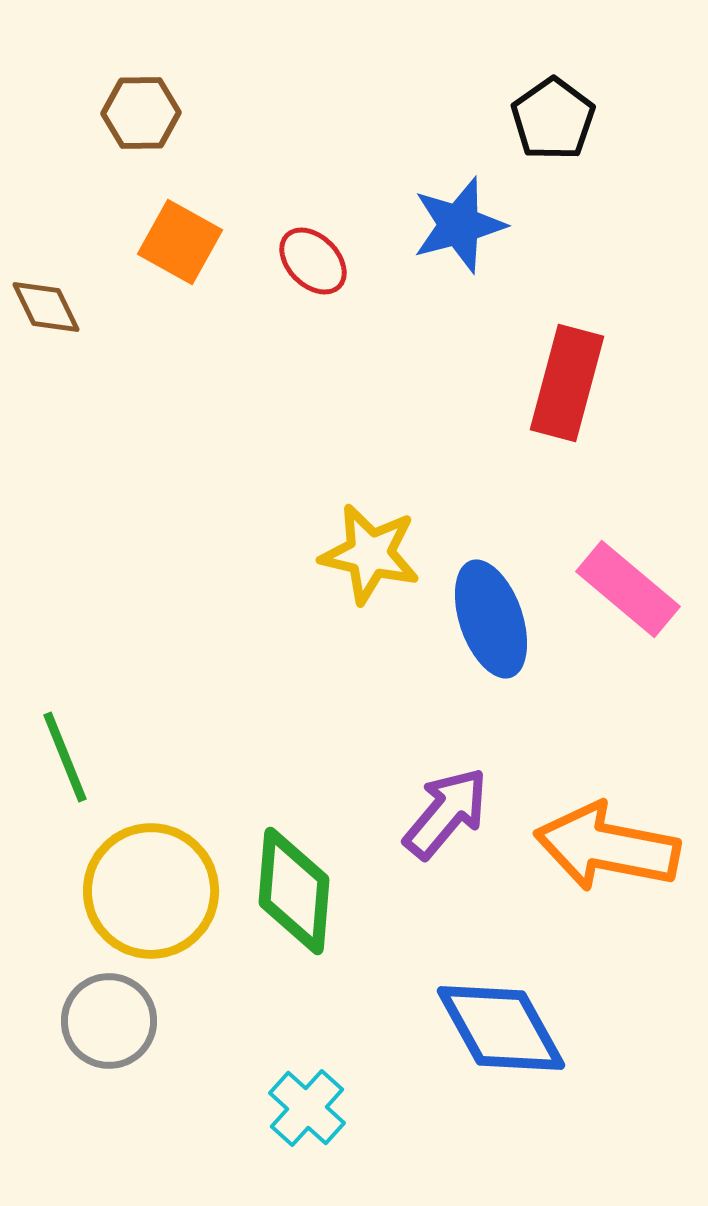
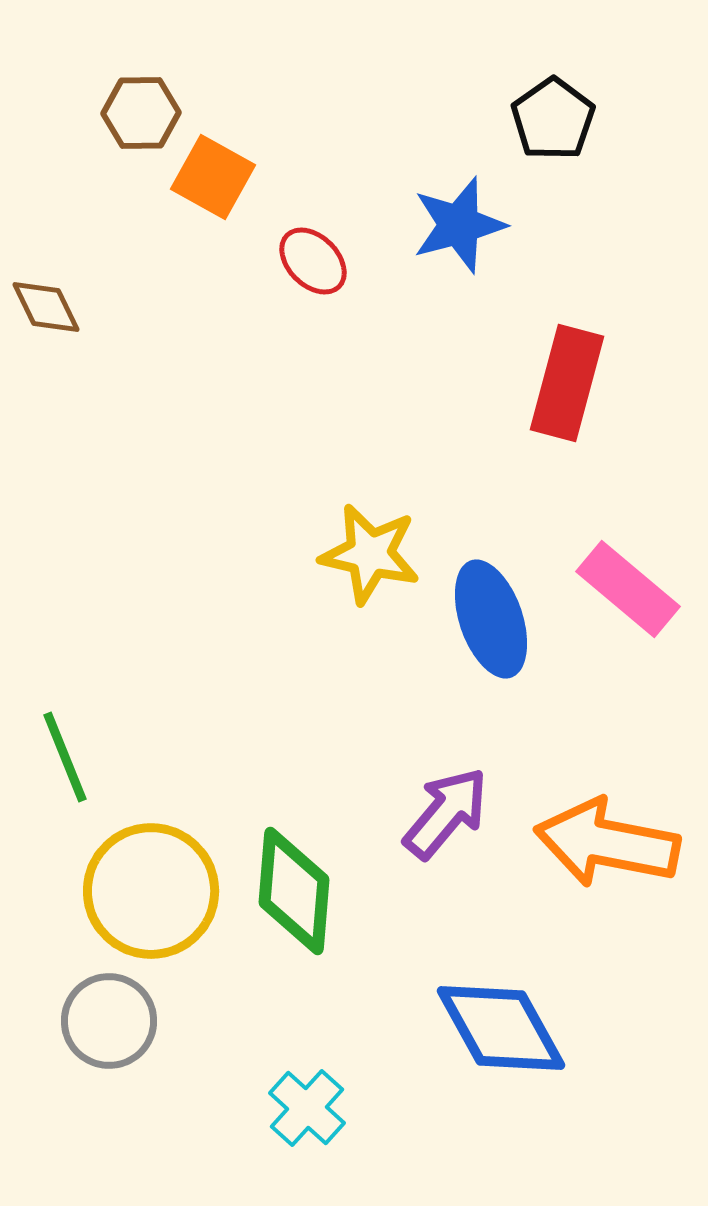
orange square: moved 33 px right, 65 px up
orange arrow: moved 4 px up
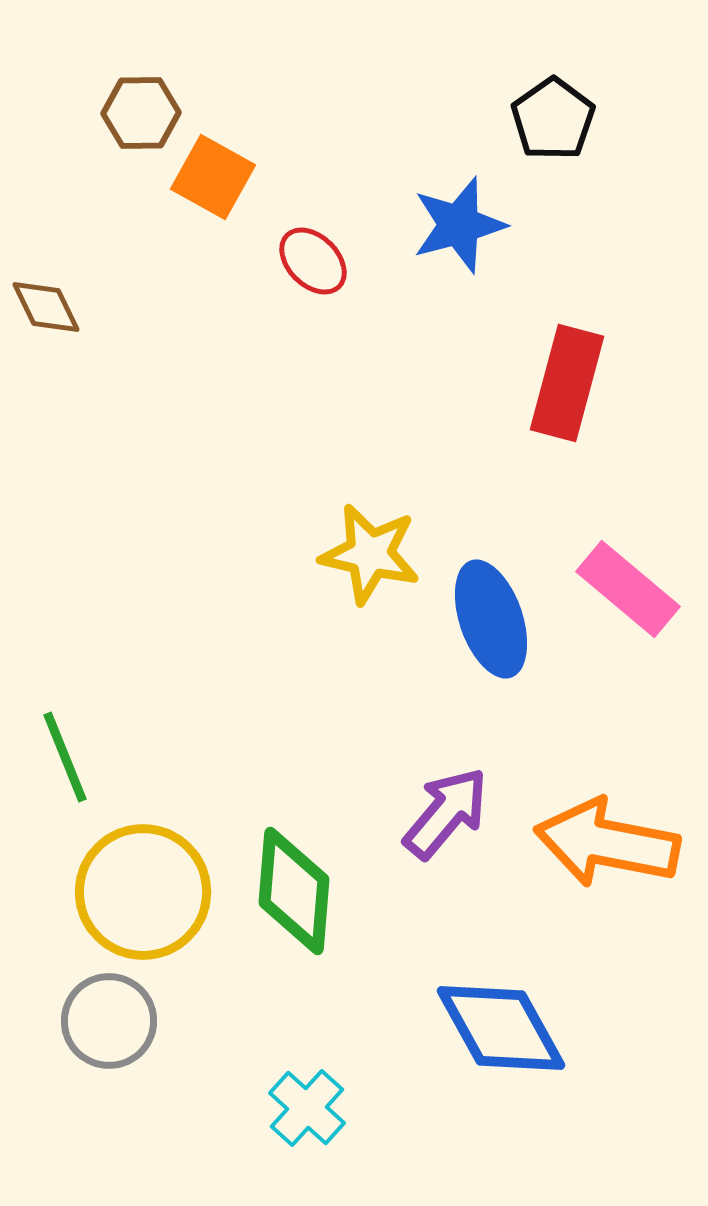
yellow circle: moved 8 px left, 1 px down
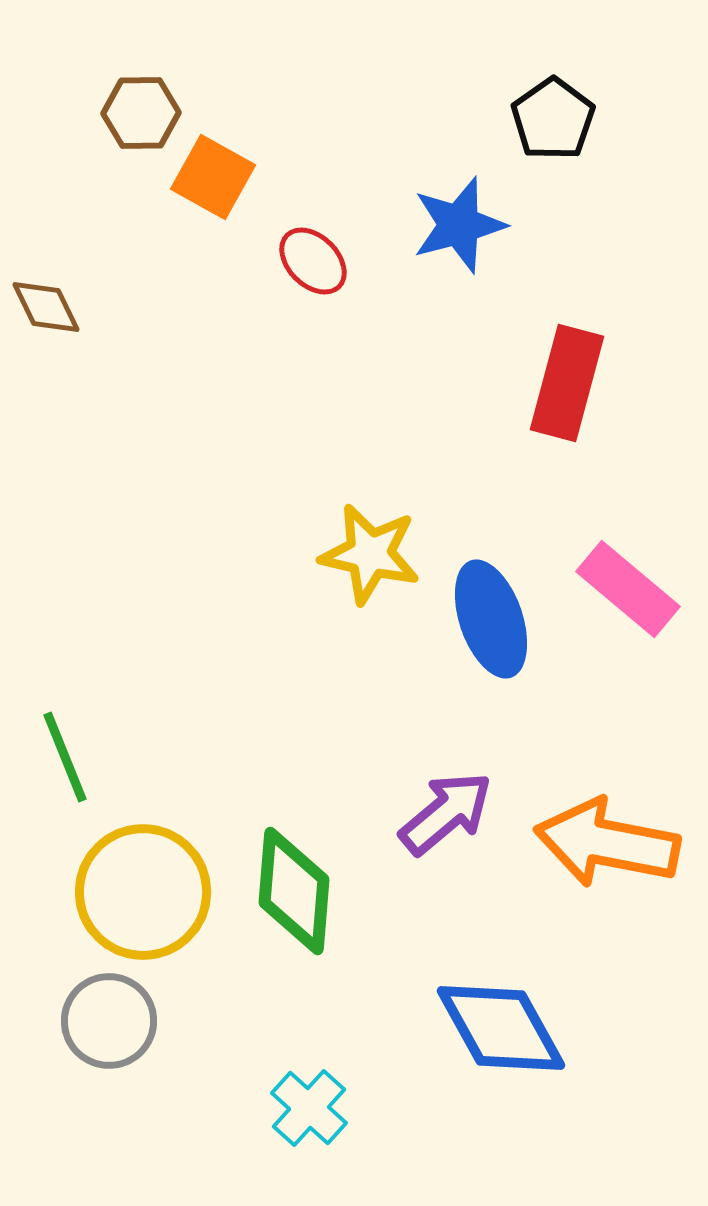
purple arrow: rotated 10 degrees clockwise
cyan cross: moved 2 px right
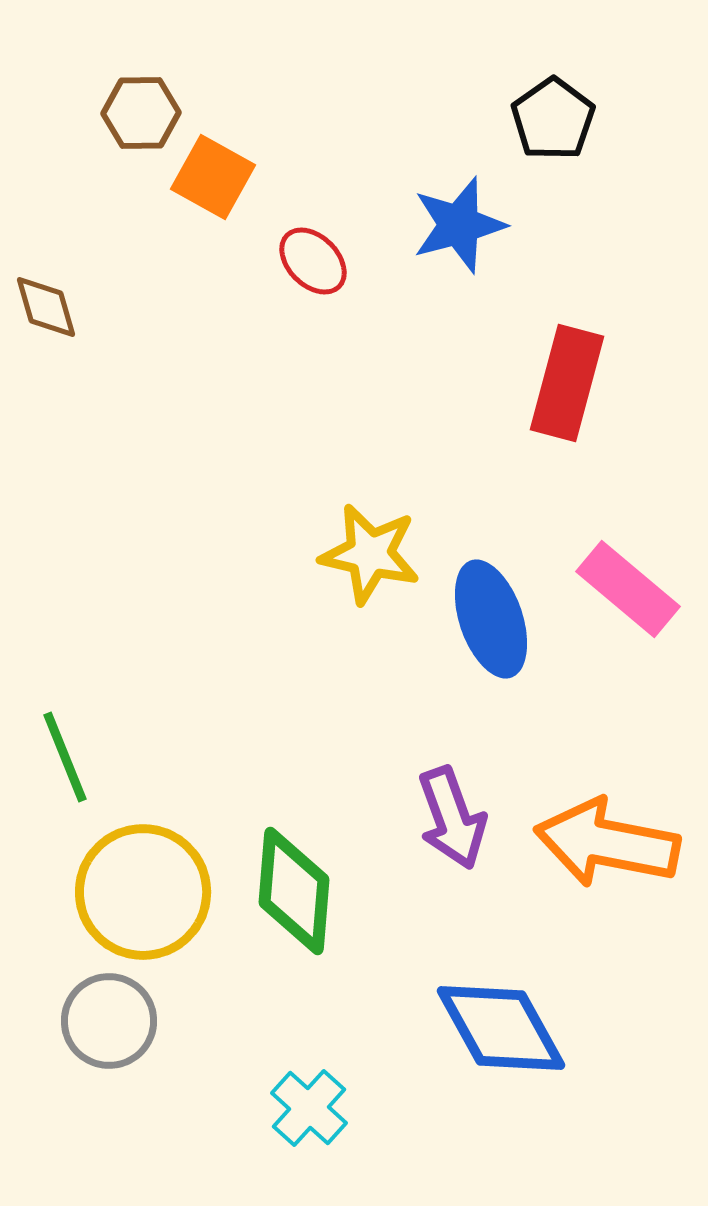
brown diamond: rotated 10 degrees clockwise
purple arrow: moved 6 px right, 5 px down; rotated 110 degrees clockwise
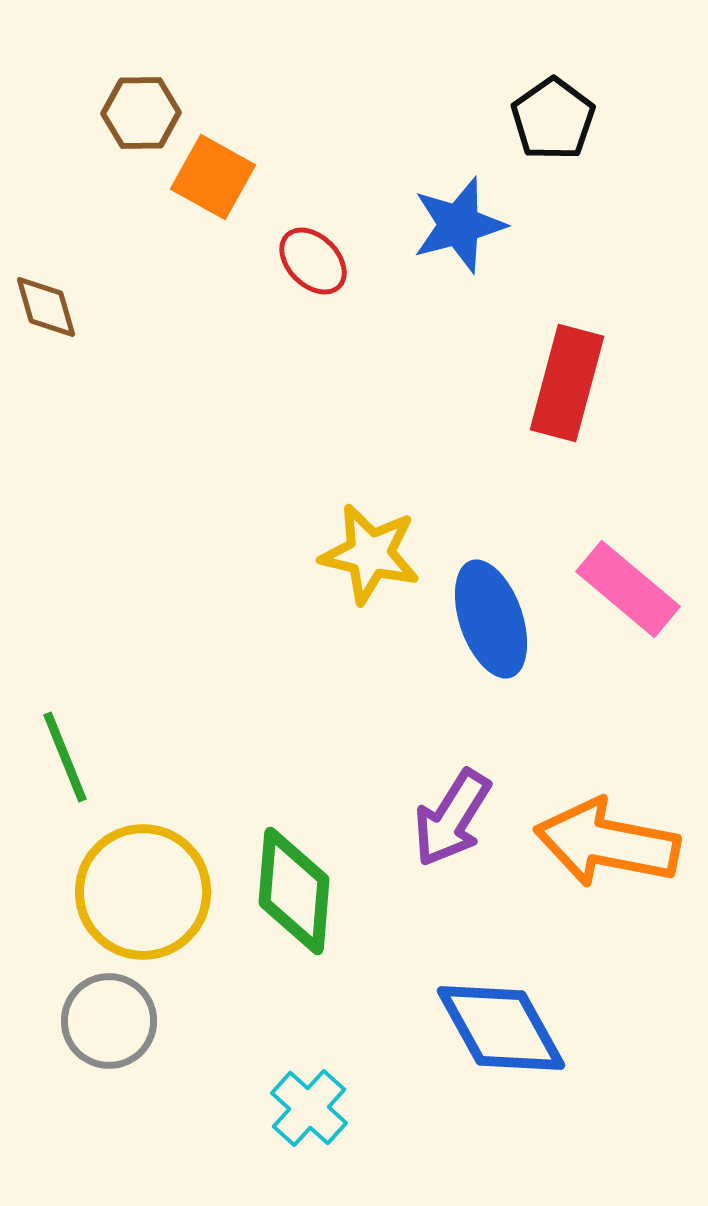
purple arrow: rotated 52 degrees clockwise
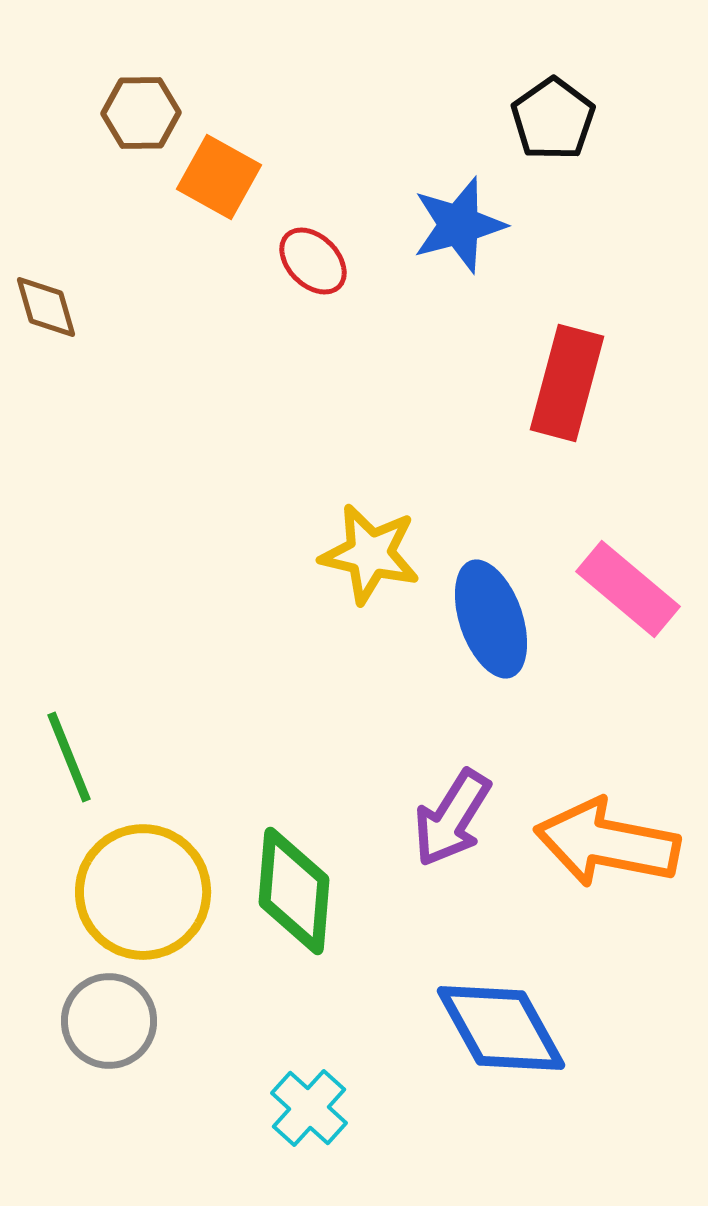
orange square: moved 6 px right
green line: moved 4 px right
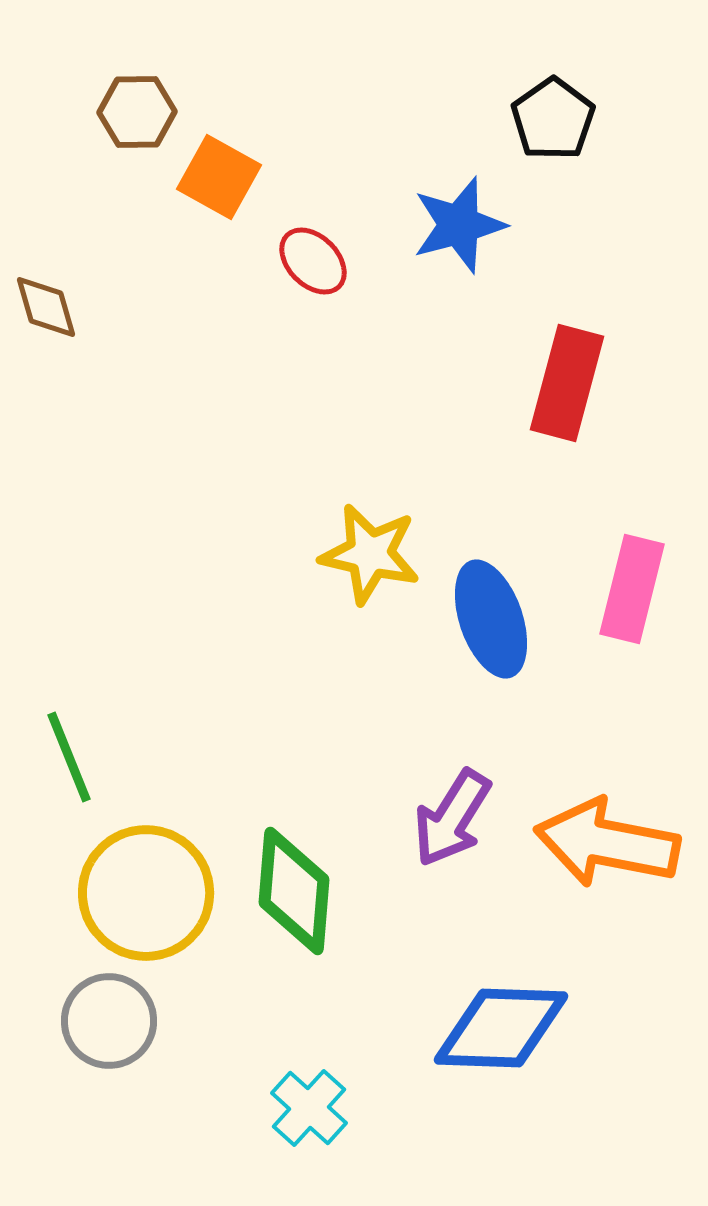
brown hexagon: moved 4 px left, 1 px up
pink rectangle: moved 4 px right; rotated 64 degrees clockwise
yellow circle: moved 3 px right, 1 px down
blue diamond: rotated 59 degrees counterclockwise
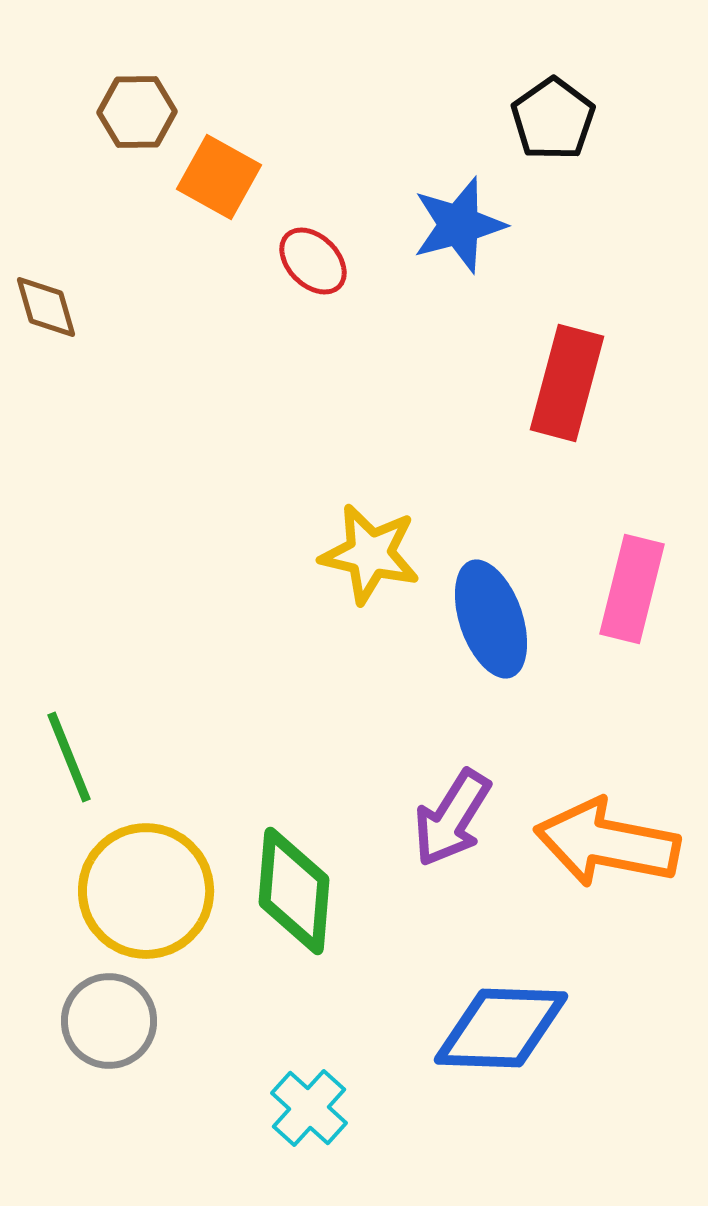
yellow circle: moved 2 px up
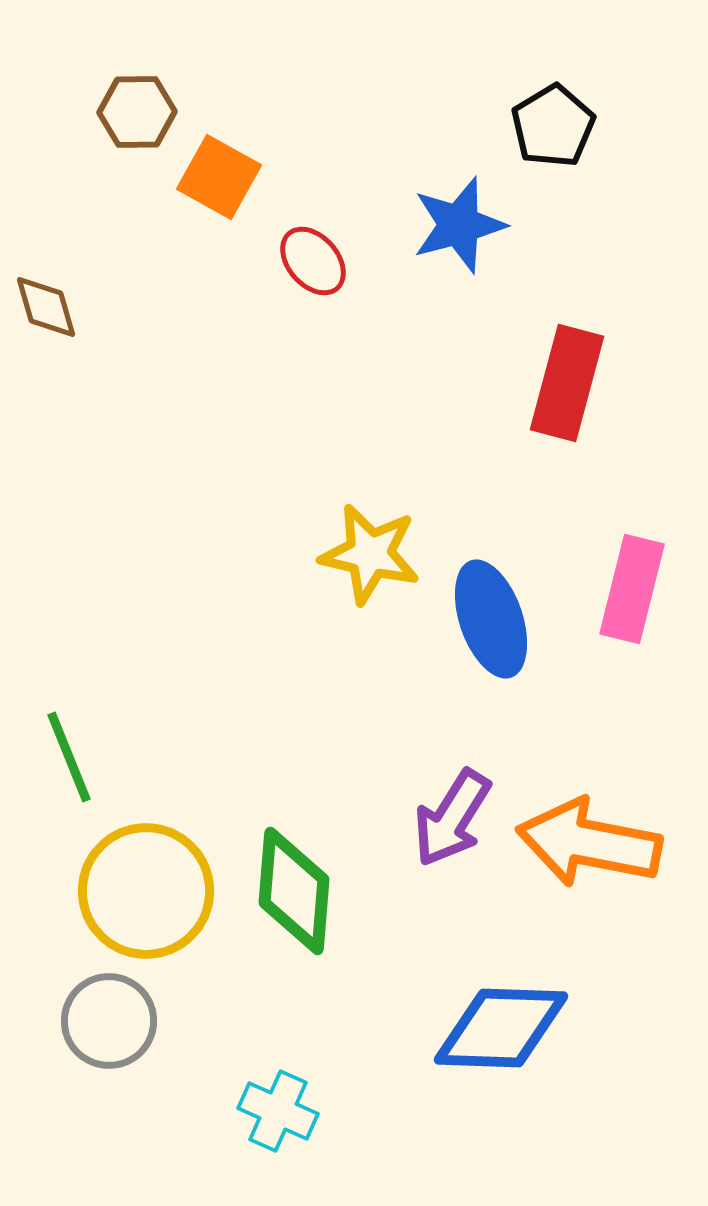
black pentagon: moved 7 px down; rotated 4 degrees clockwise
red ellipse: rotated 4 degrees clockwise
orange arrow: moved 18 px left
cyan cross: moved 31 px left, 3 px down; rotated 18 degrees counterclockwise
